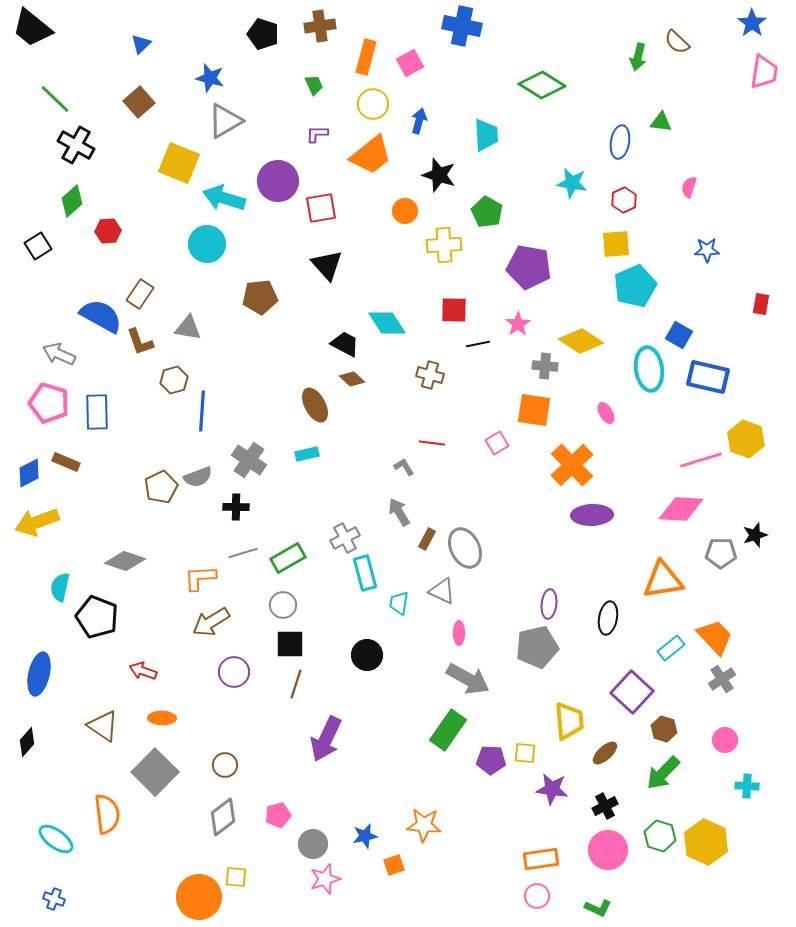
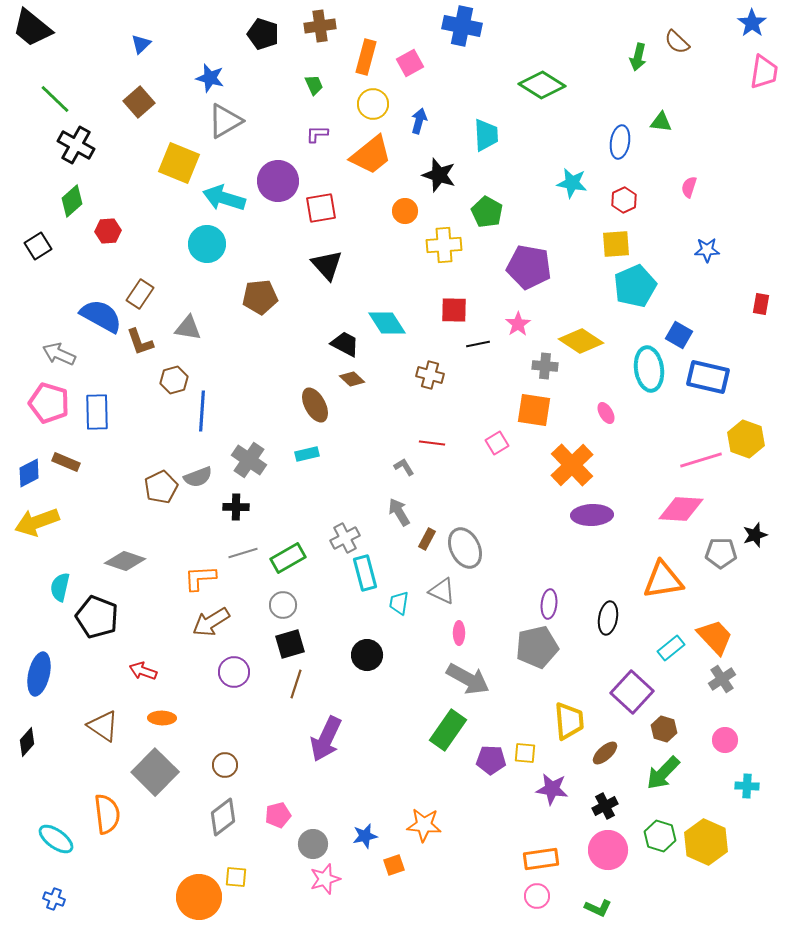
black square at (290, 644): rotated 16 degrees counterclockwise
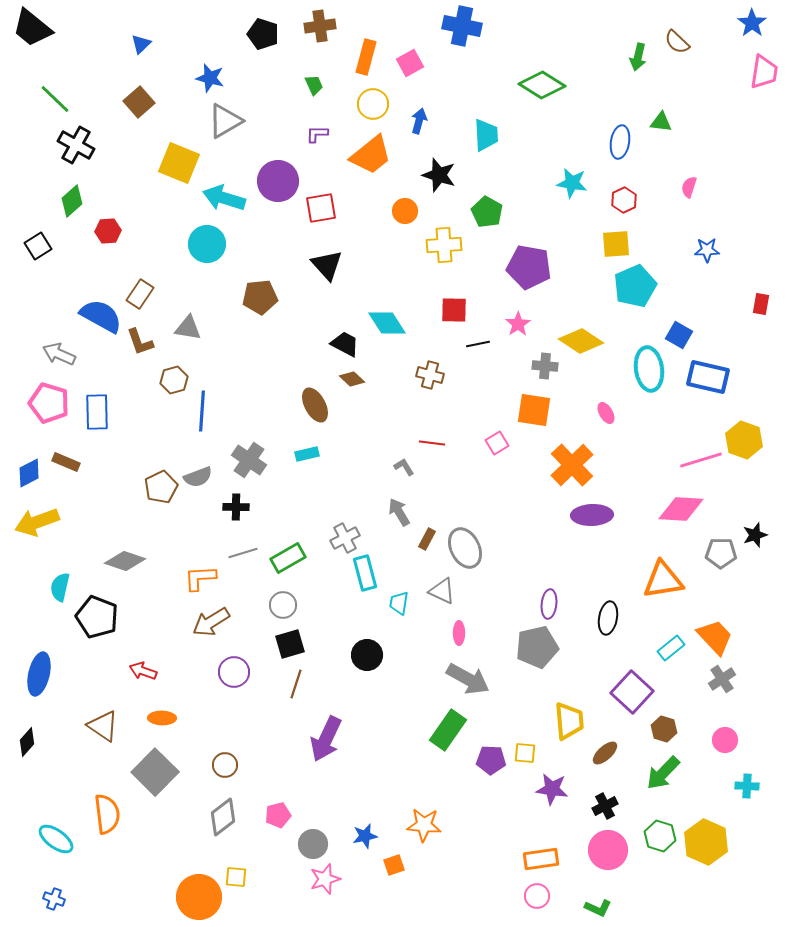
yellow hexagon at (746, 439): moved 2 px left, 1 px down
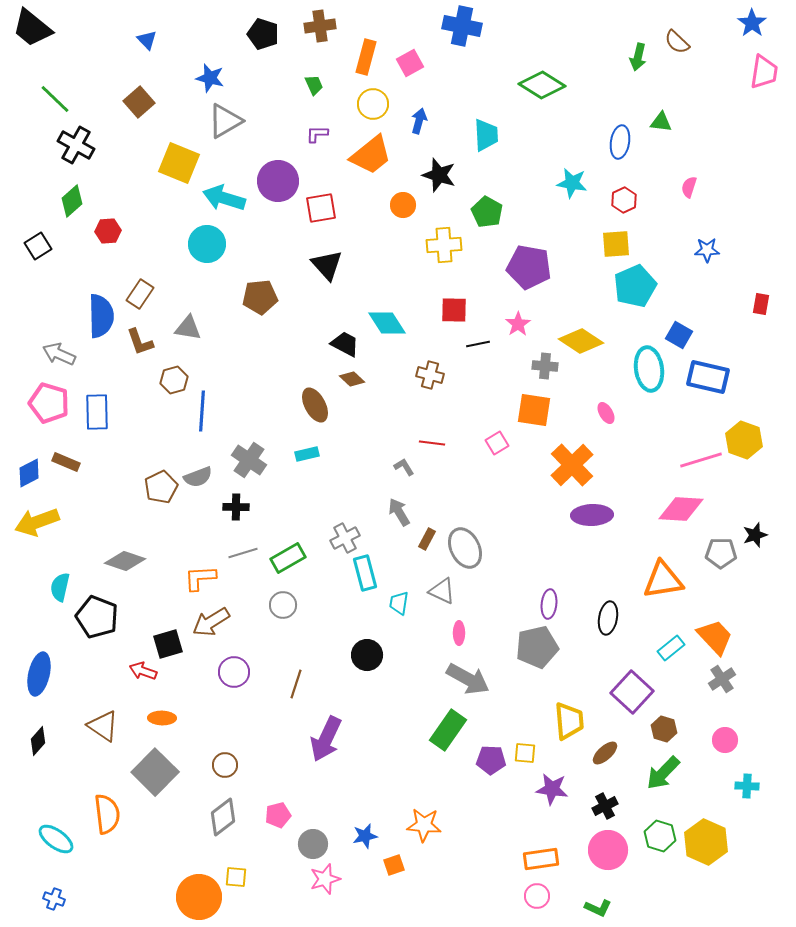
blue triangle at (141, 44): moved 6 px right, 4 px up; rotated 30 degrees counterclockwise
orange circle at (405, 211): moved 2 px left, 6 px up
blue semicircle at (101, 316): rotated 60 degrees clockwise
black square at (290, 644): moved 122 px left
black diamond at (27, 742): moved 11 px right, 1 px up
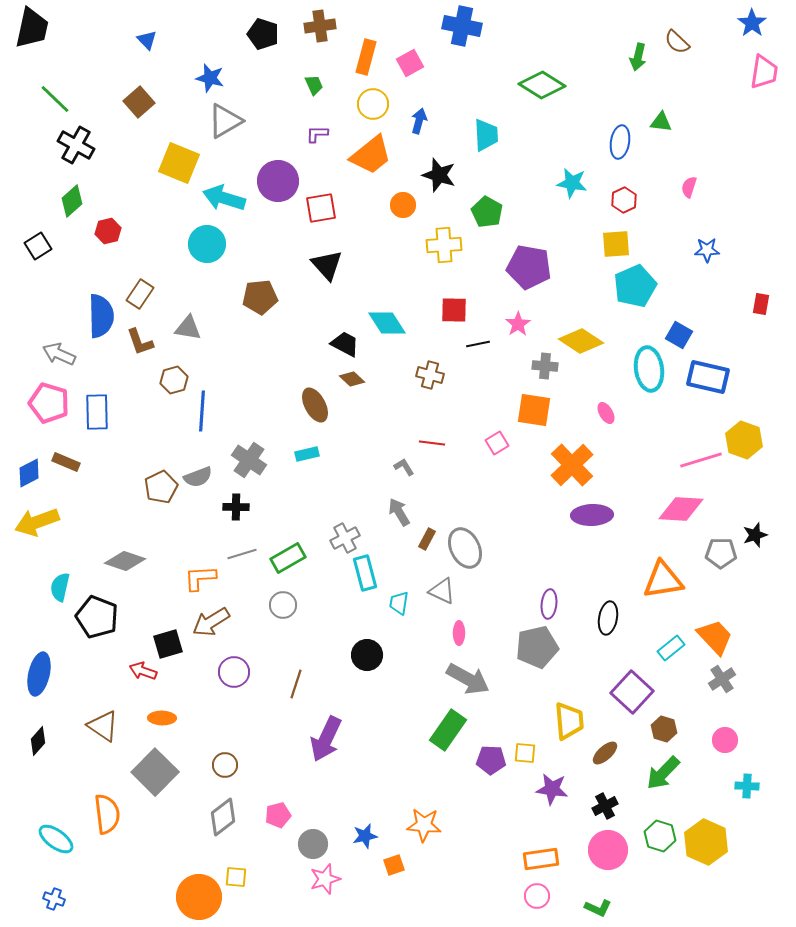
black trapezoid at (32, 28): rotated 117 degrees counterclockwise
red hexagon at (108, 231): rotated 10 degrees counterclockwise
gray line at (243, 553): moved 1 px left, 1 px down
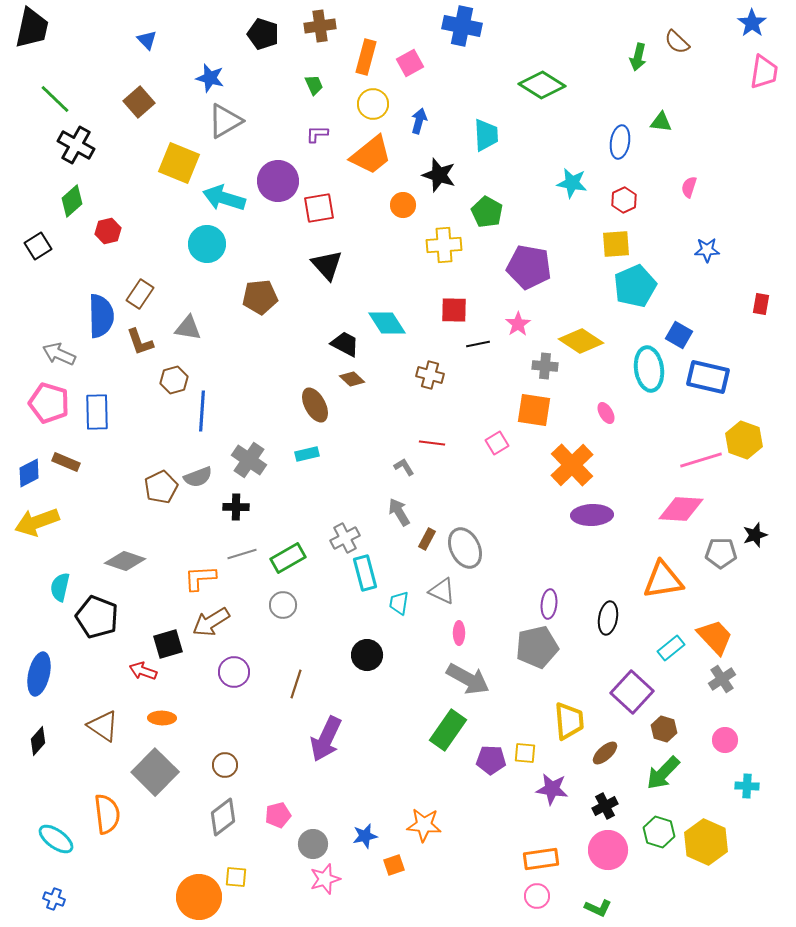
red square at (321, 208): moved 2 px left
green hexagon at (660, 836): moved 1 px left, 4 px up
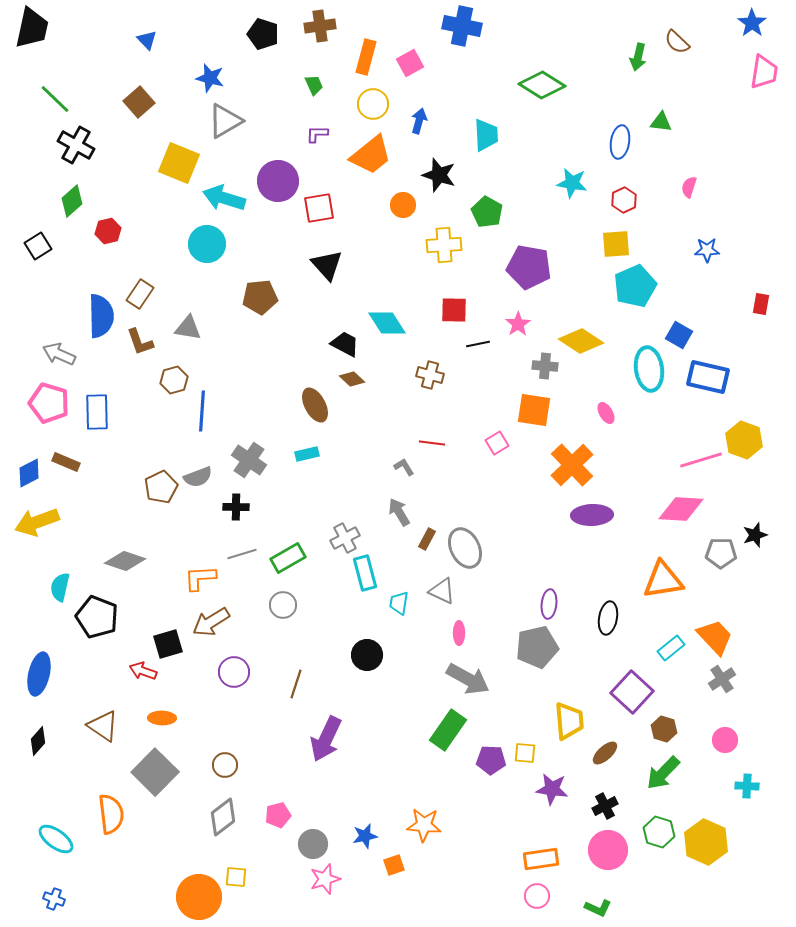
orange semicircle at (107, 814): moved 4 px right
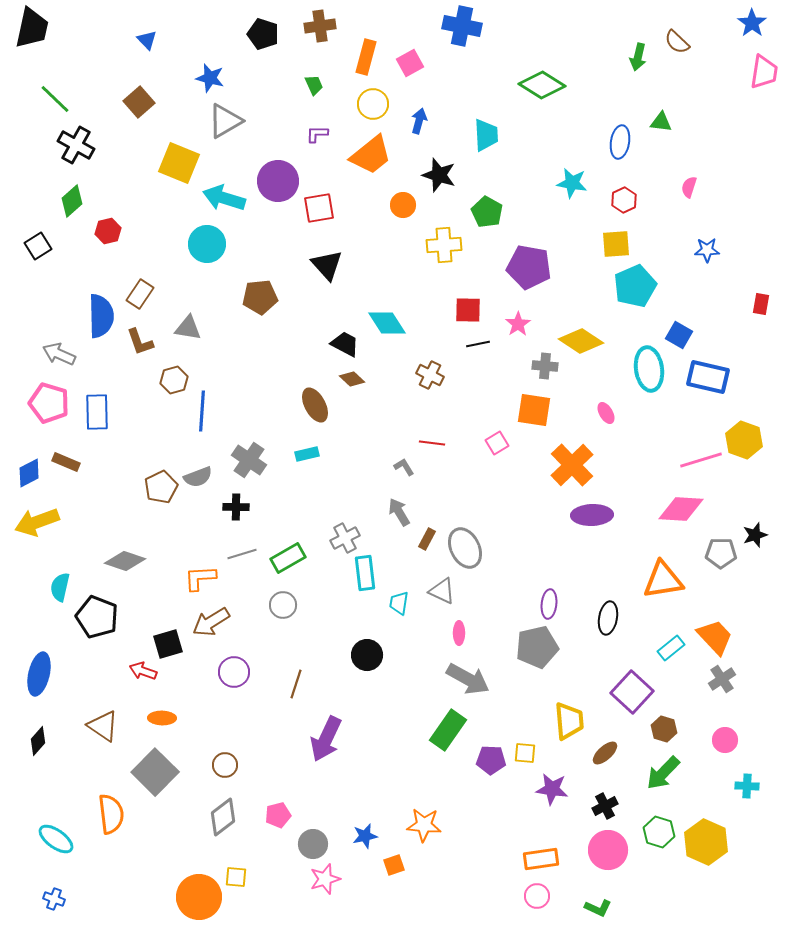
red square at (454, 310): moved 14 px right
brown cross at (430, 375): rotated 12 degrees clockwise
cyan rectangle at (365, 573): rotated 8 degrees clockwise
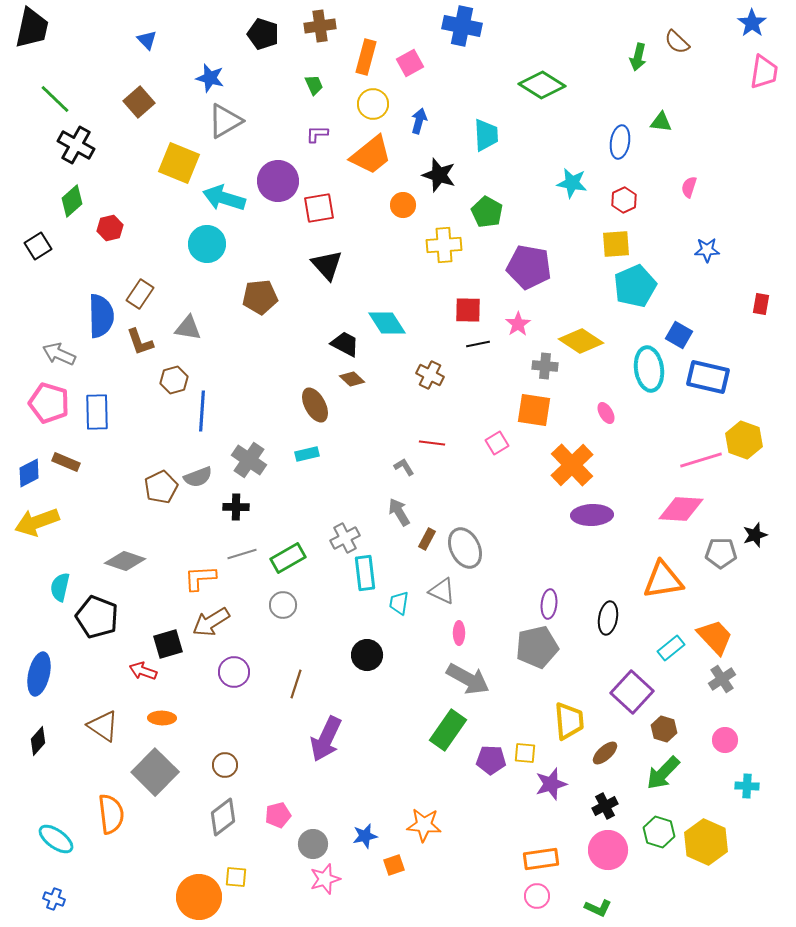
red hexagon at (108, 231): moved 2 px right, 3 px up
purple star at (552, 789): moved 1 px left, 5 px up; rotated 24 degrees counterclockwise
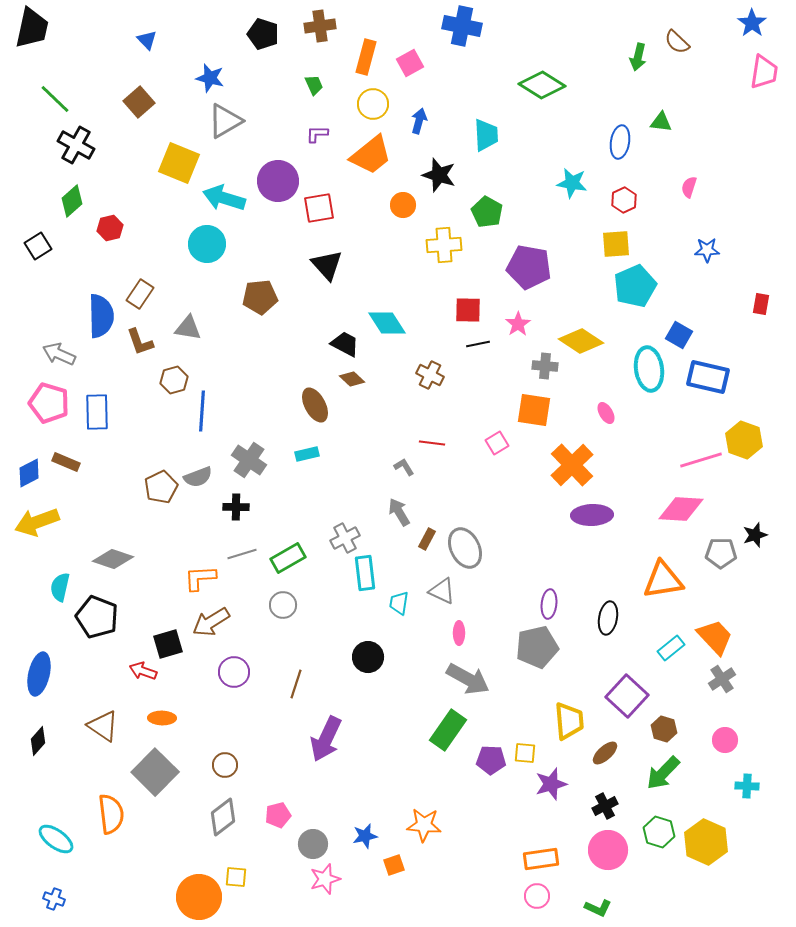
gray diamond at (125, 561): moved 12 px left, 2 px up
black circle at (367, 655): moved 1 px right, 2 px down
purple square at (632, 692): moved 5 px left, 4 px down
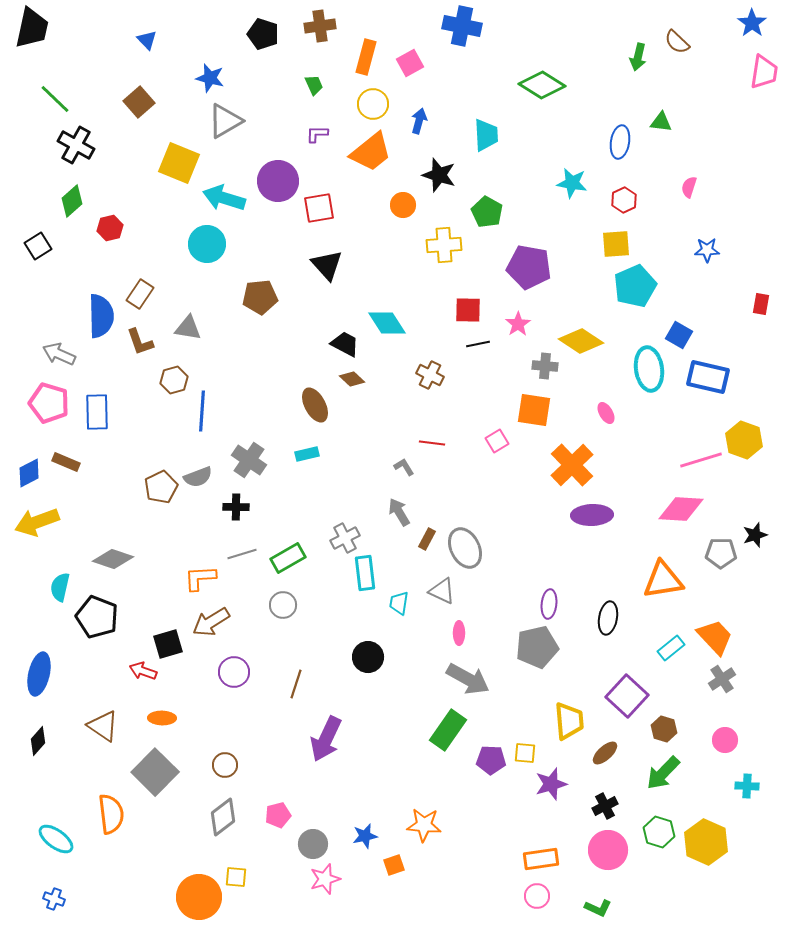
orange trapezoid at (371, 155): moved 3 px up
pink square at (497, 443): moved 2 px up
